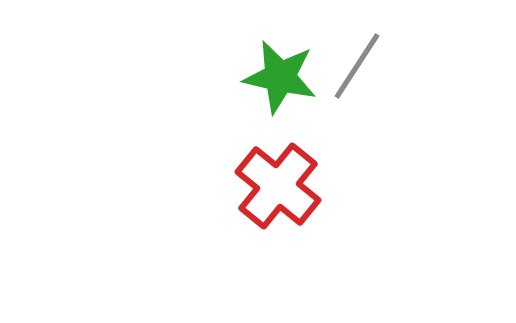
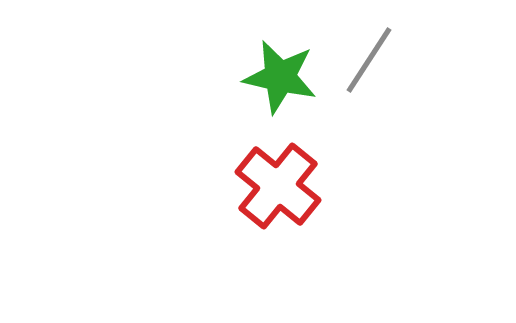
gray line: moved 12 px right, 6 px up
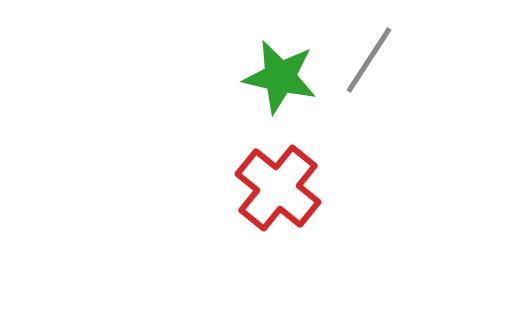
red cross: moved 2 px down
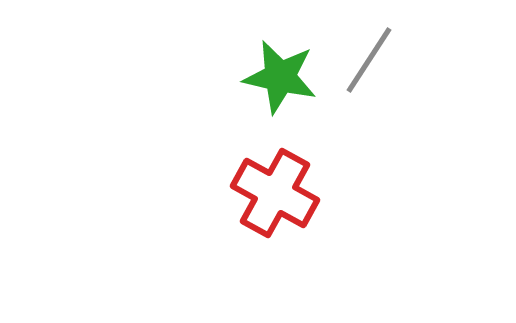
red cross: moved 3 px left, 5 px down; rotated 10 degrees counterclockwise
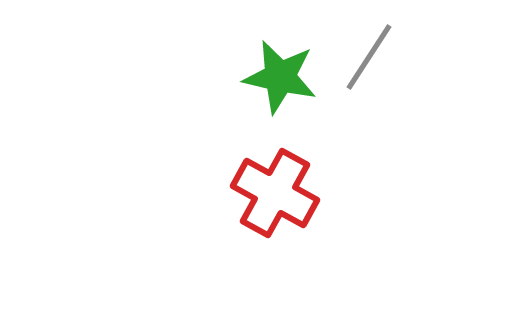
gray line: moved 3 px up
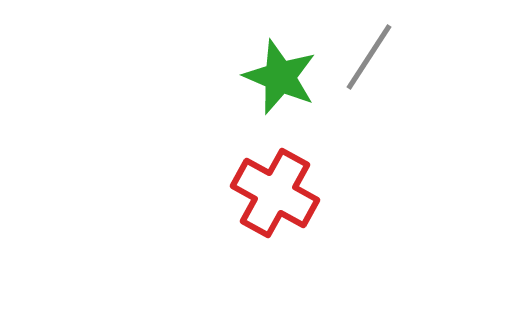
green star: rotated 10 degrees clockwise
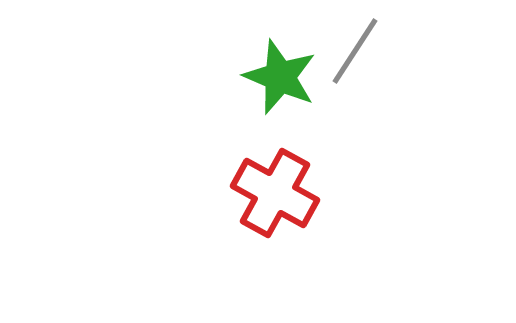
gray line: moved 14 px left, 6 px up
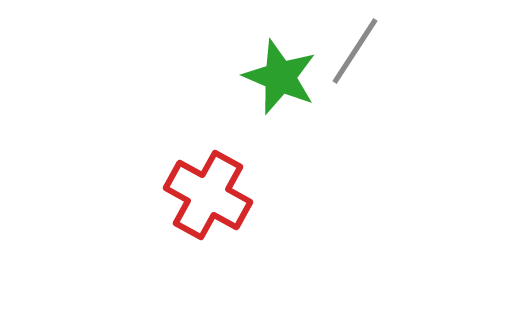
red cross: moved 67 px left, 2 px down
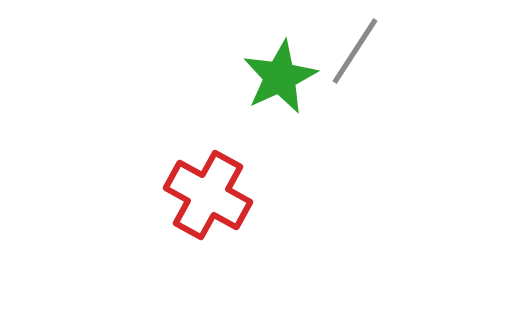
green star: rotated 24 degrees clockwise
